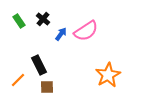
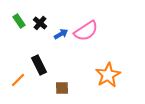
black cross: moved 3 px left, 4 px down
blue arrow: rotated 24 degrees clockwise
brown square: moved 15 px right, 1 px down
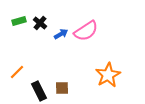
green rectangle: rotated 72 degrees counterclockwise
black rectangle: moved 26 px down
orange line: moved 1 px left, 8 px up
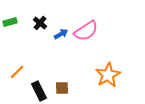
green rectangle: moved 9 px left, 1 px down
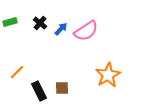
blue arrow: moved 5 px up; rotated 16 degrees counterclockwise
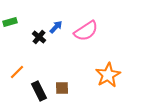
black cross: moved 1 px left, 14 px down
blue arrow: moved 5 px left, 2 px up
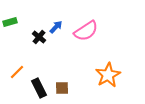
black rectangle: moved 3 px up
